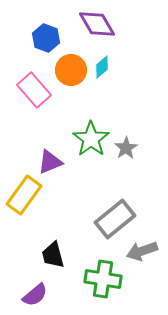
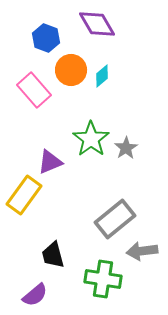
cyan diamond: moved 9 px down
gray arrow: rotated 12 degrees clockwise
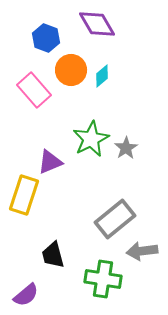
green star: rotated 9 degrees clockwise
yellow rectangle: rotated 18 degrees counterclockwise
purple semicircle: moved 9 px left
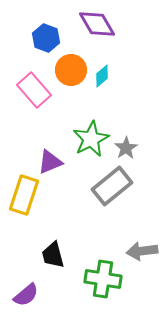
gray rectangle: moved 3 px left, 33 px up
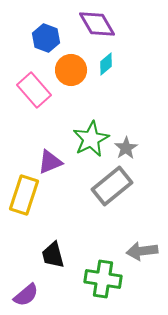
cyan diamond: moved 4 px right, 12 px up
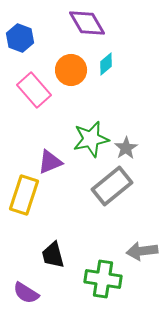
purple diamond: moved 10 px left, 1 px up
blue hexagon: moved 26 px left
green star: rotated 15 degrees clockwise
purple semicircle: moved 2 px up; rotated 72 degrees clockwise
